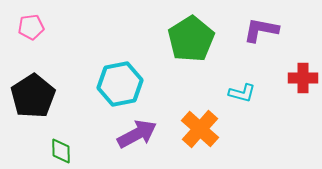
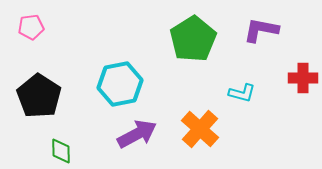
green pentagon: moved 2 px right
black pentagon: moved 6 px right; rotated 6 degrees counterclockwise
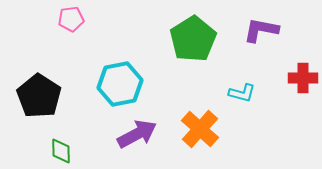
pink pentagon: moved 40 px right, 8 px up
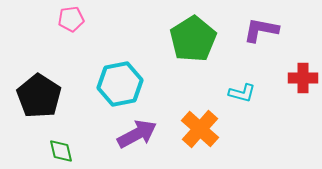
green diamond: rotated 12 degrees counterclockwise
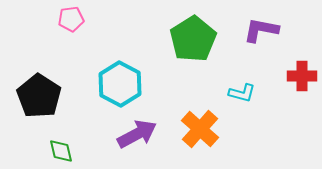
red cross: moved 1 px left, 2 px up
cyan hexagon: rotated 21 degrees counterclockwise
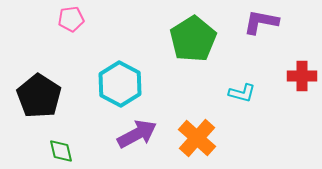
purple L-shape: moved 8 px up
orange cross: moved 3 px left, 9 px down
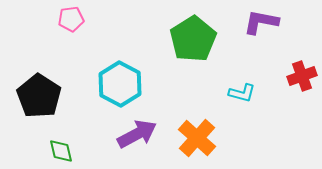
red cross: rotated 20 degrees counterclockwise
